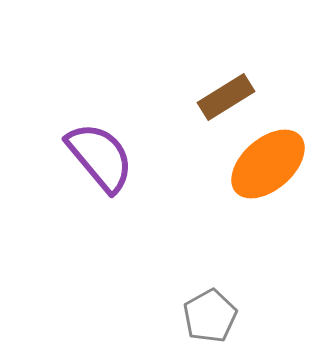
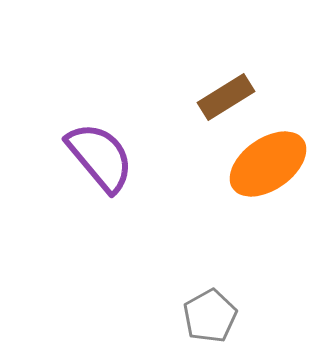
orange ellipse: rotated 6 degrees clockwise
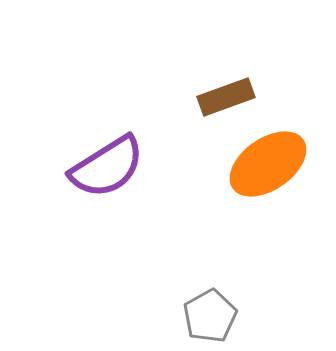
brown rectangle: rotated 12 degrees clockwise
purple semicircle: moved 7 px right, 10 px down; rotated 98 degrees clockwise
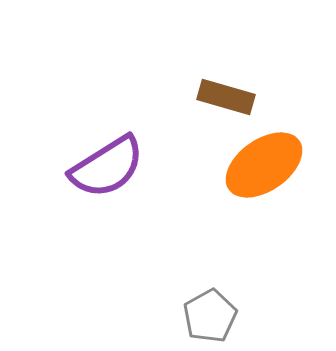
brown rectangle: rotated 36 degrees clockwise
orange ellipse: moved 4 px left, 1 px down
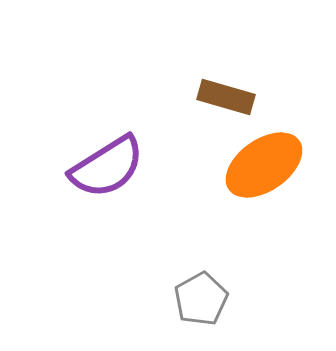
gray pentagon: moved 9 px left, 17 px up
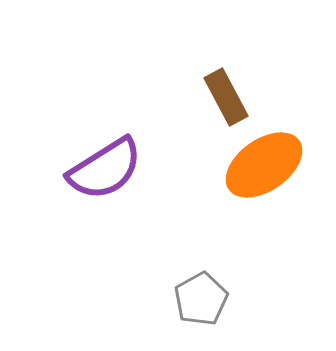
brown rectangle: rotated 46 degrees clockwise
purple semicircle: moved 2 px left, 2 px down
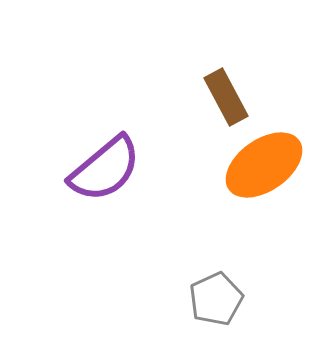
purple semicircle: rotated 8 degrees counterclockwise
gray pentagon: moved 15 px right; rotated 4 degrees clockwise
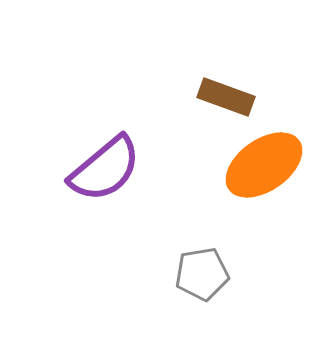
brown rectangle: rotated 42 degrees counterclockwise
gray pentagon: moved 14 px left, 25 px up; rotated 16 degrees clockwise
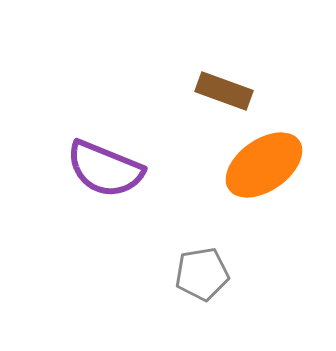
brown rectangle: moved 2 px left, 6 px up
purple semicircle: rotated 62 degrees clockwise
